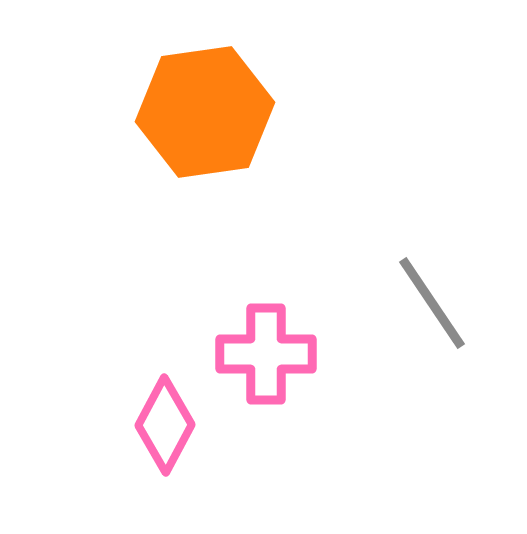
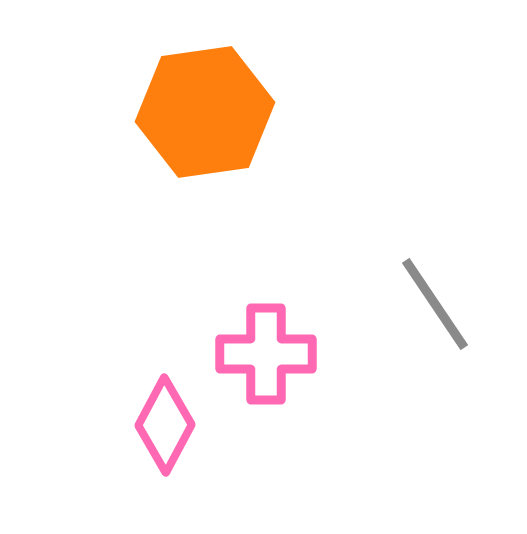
gray line: moved 3 px right, 1 px down
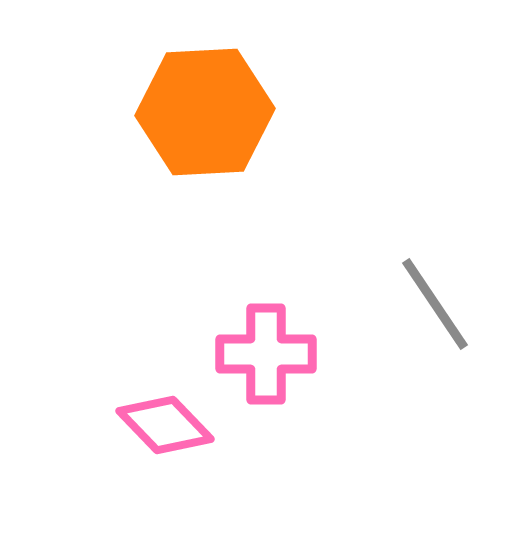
orange hexagon: rotated 5 degrees clockwise
pink diamond: rotated 72 degrees counterclockwise
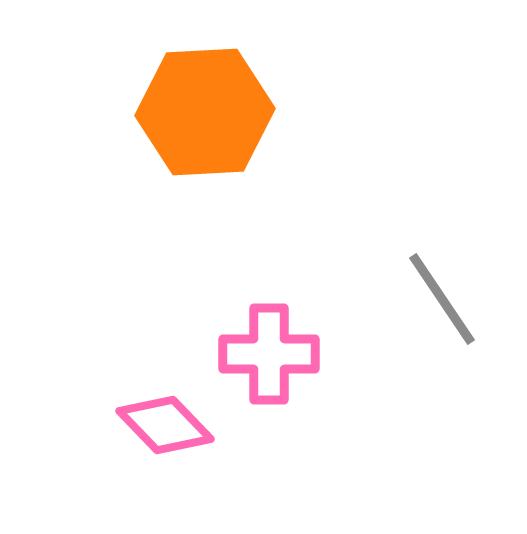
gray line: moved 7 px right, 5 px up
pink cross: moved 3 px right
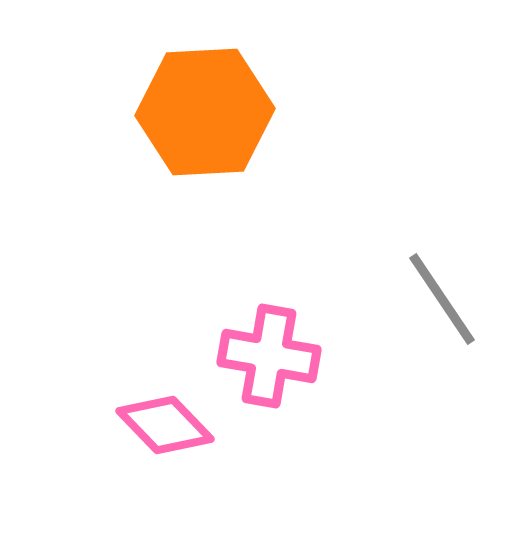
pink cross: moved 2 px down; rotated 10 degrees clockwise
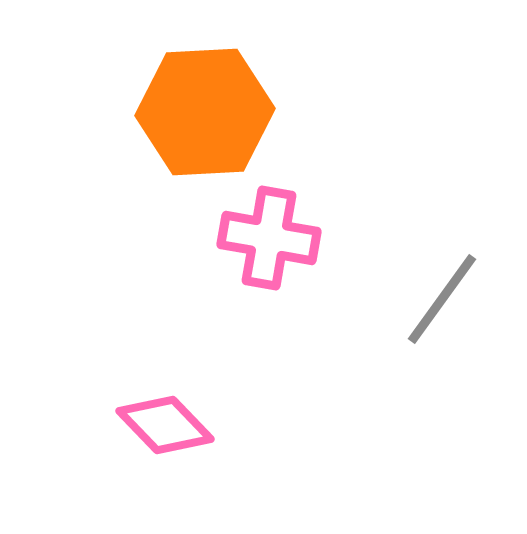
gray line: rotated 70 degrees clockwise
pink cross: moved 118 px up
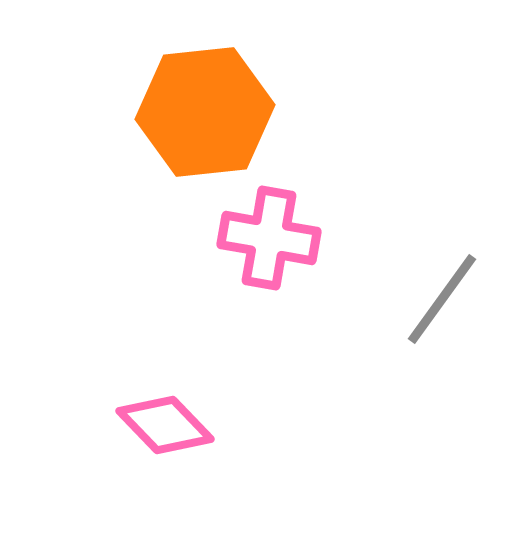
orange hexagon: rotated 3 degrees counterclockwise
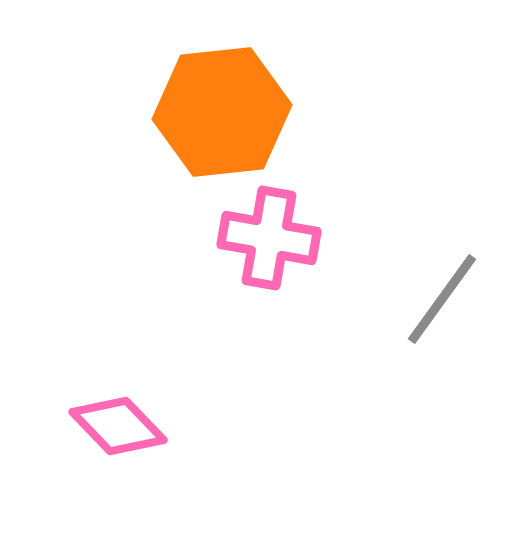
orange hexagon: moved 17 px right
pink diamond: moved 47 px left, 1 px down
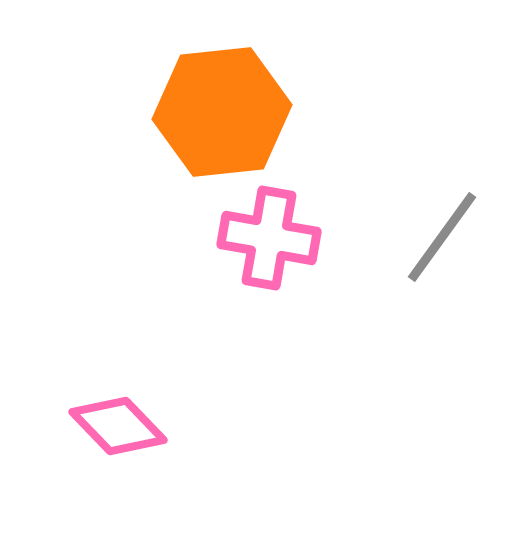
gray line: moved 62 px up
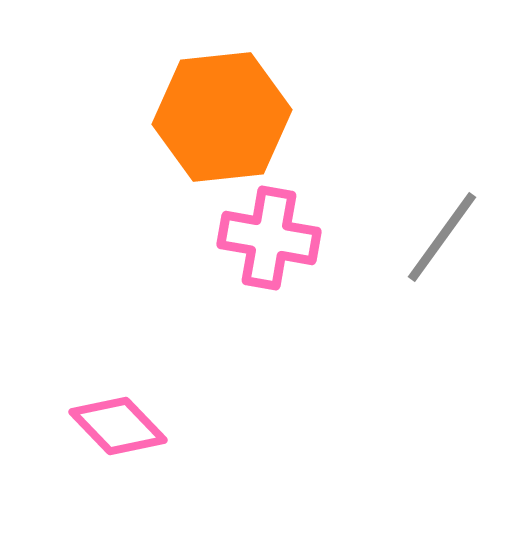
orange hexagon: moved 5 px down
